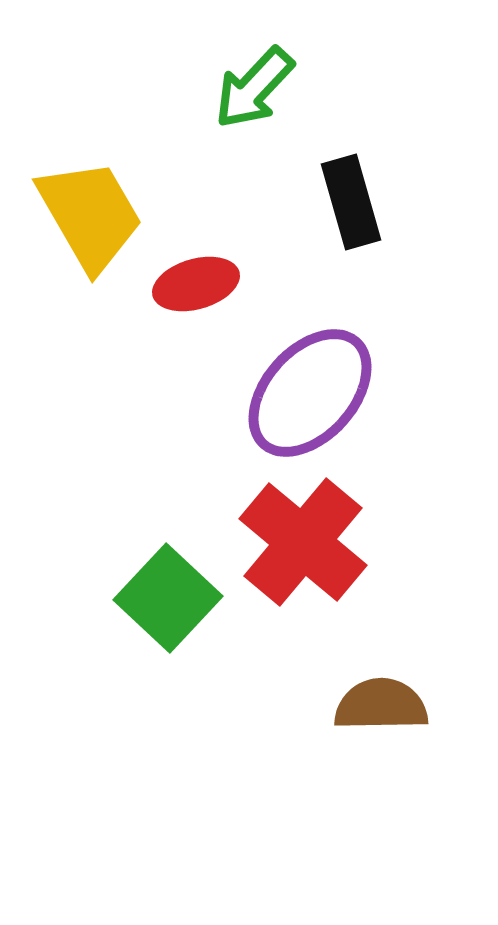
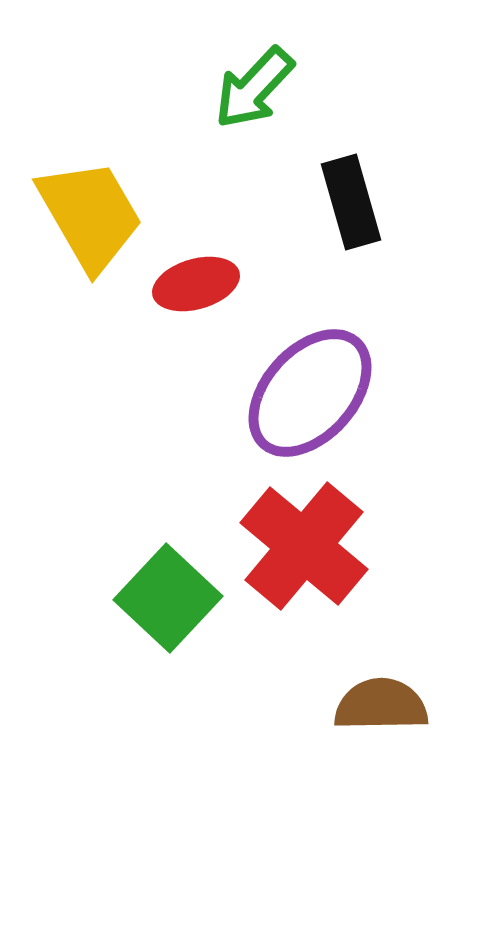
red cross: moved 1 px right, 4 px down
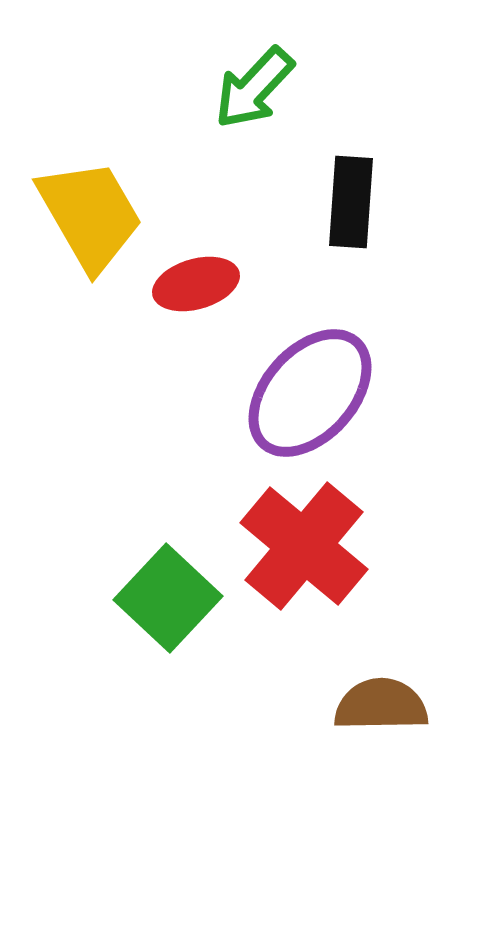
black rectangle: rotated 20 degrees clockwise
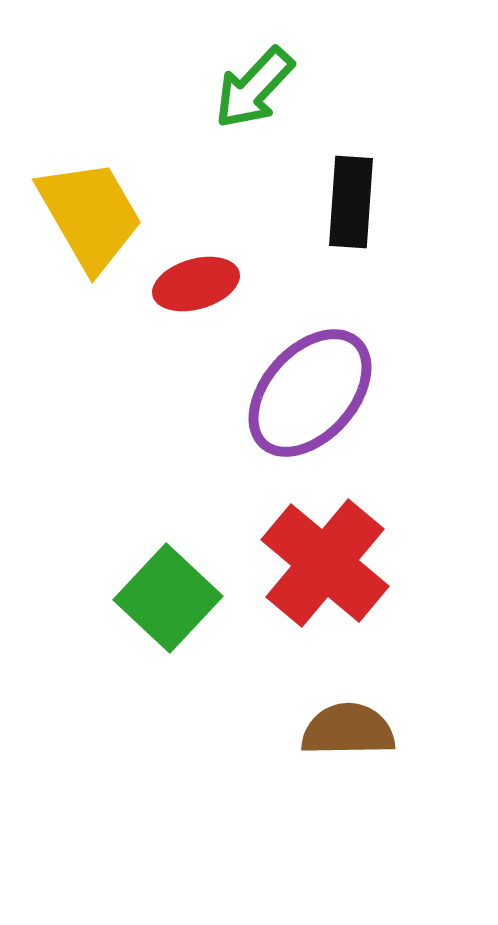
red cross: moved 21 px right, 17 px down
brown semicircle: moved 33 px left, 25 px down
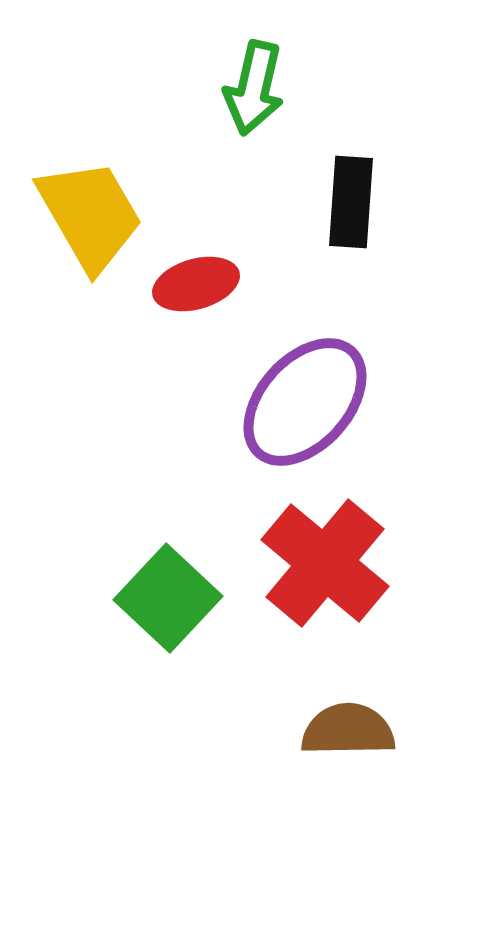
green arrow: rotated 30 degrees counterclockwise
purple ellipse: moved 5 px left, 9 px down
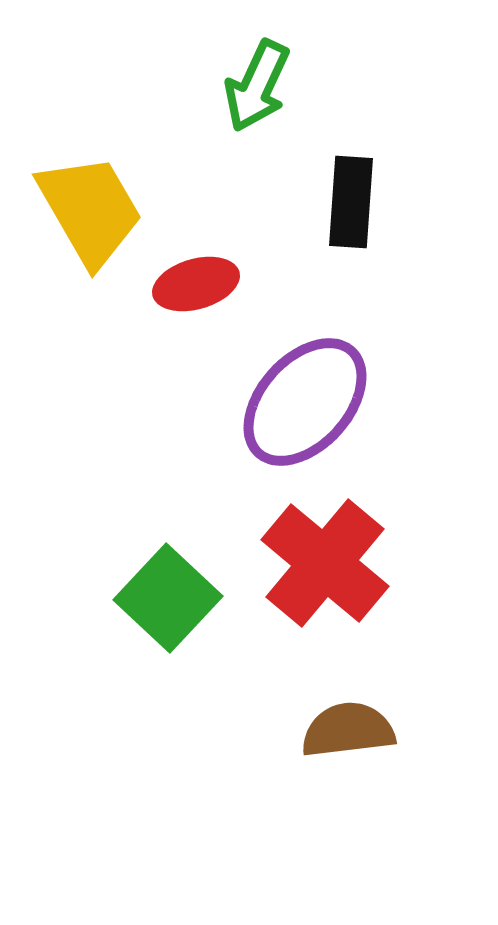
green arrow: moved 3 px right, 2 px up; rotated 12 degrees clockwise
yellow trapezoid: moved 5 px up
brown semicircle: rotated 6 degrees counterclockwise
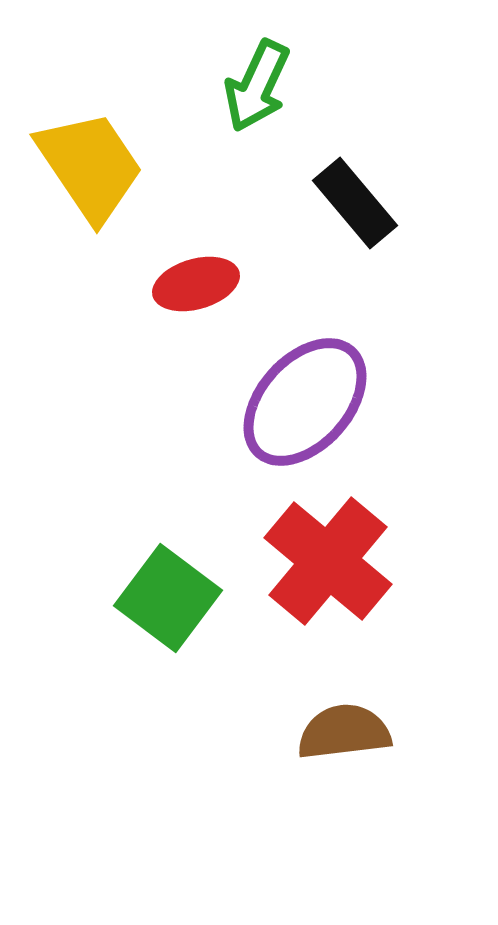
black rectangle: moved 4 px right, 1 px down; rotated 44 degrees counterclockwise
yellow trapezoid: moved 44 px up; rotated 4 degrees counterclockwise
red cross: moved 3 px right, 2 px up
green square: rotated 6 degrees counterclockwise
brown semicircle: moved 4 px left, 2 px down
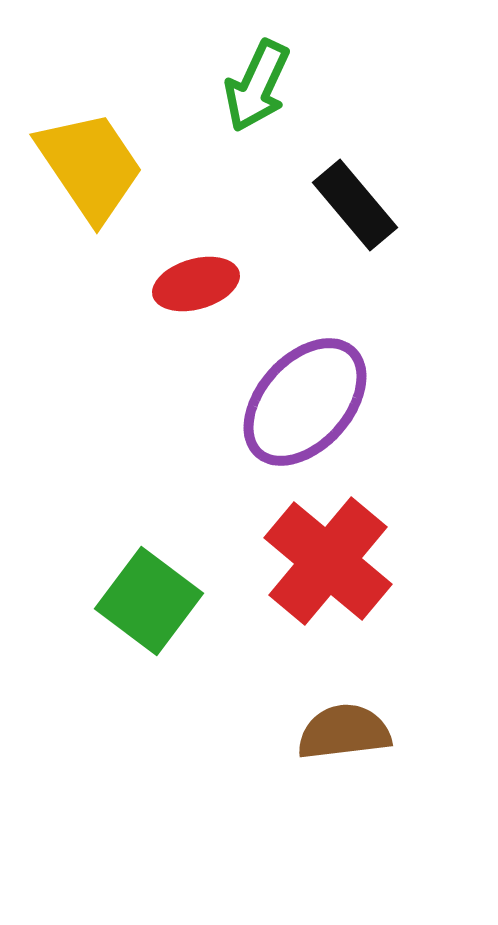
black rectangle: moved 2 px down
green square: moved 19 px left, 3 px down
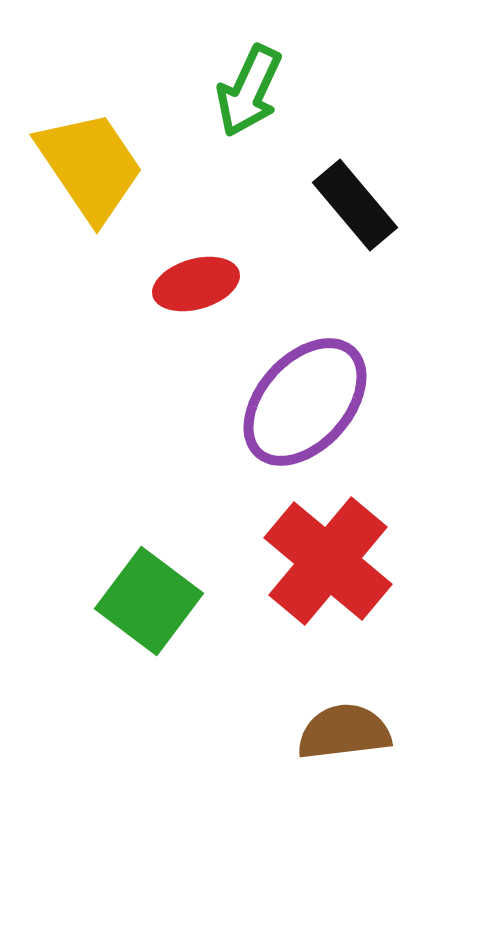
green arrow: moved 8 px left, 5 px down
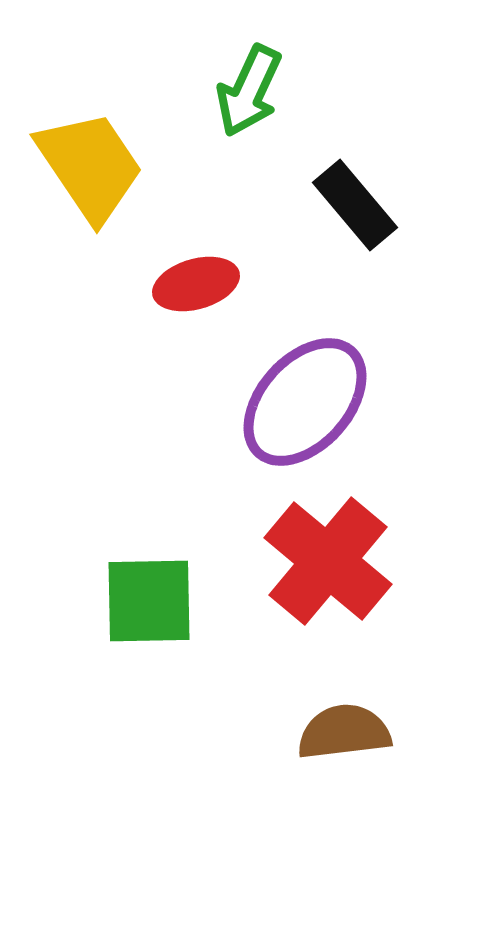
green square: rotated 38 degrees counterclockwise
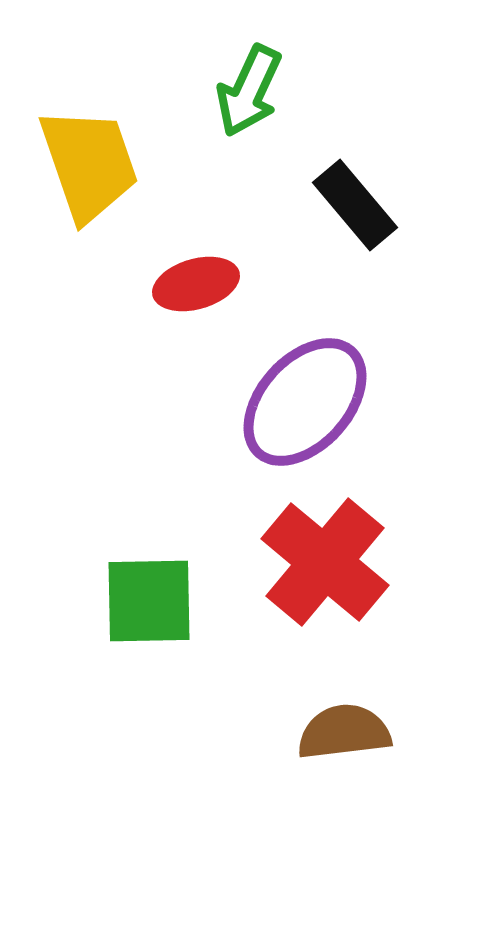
yellow trapezoid: moved 1 px left, 2 px up; rotated 15 degrees clockwise
red cross: moved 3 px left, 1 px down
